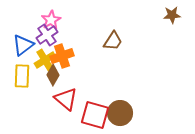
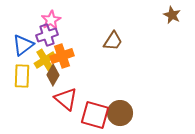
brown star: rotated 30 degrees clockwise
purple cross: rotated 15 degrees clockwise
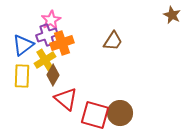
orange cross: moved 13 px up
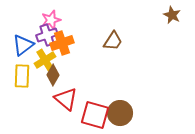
pink star: rotated 12 degrees clockwise
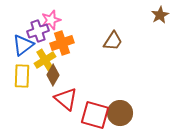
brown star: moved 12 px left; rotated 18 degrees clockwise
purple cross: moved 9 px left, 4 px up
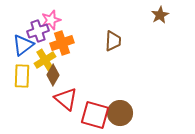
brown trapezoid: rotated 30 degrees counterclockwise
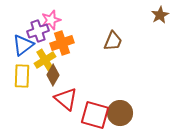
brown trapezoid: rotated 20 degrees clockwise
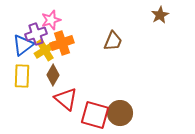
purple cross: moved 2 px left, 3 px down
yellow cross: moved 10 px up
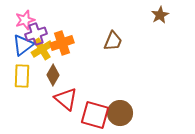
pink star: moved 26 px left
yellow cross: moved 3 px left, 1 px up
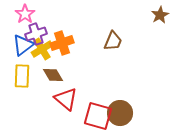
pink star: moved 6 px up; rotated 18 degrees counterclockwise
brown diamond: rotated 60 degrees counterclockwise
red square: moved 3 px right, 1 px down
